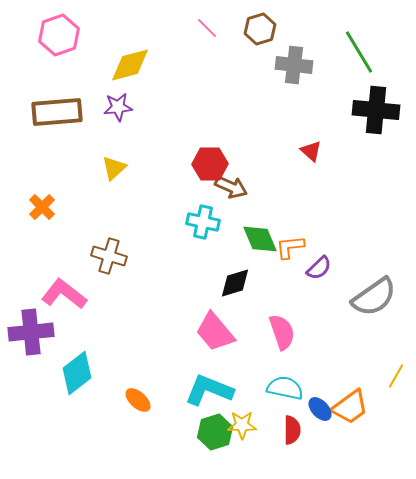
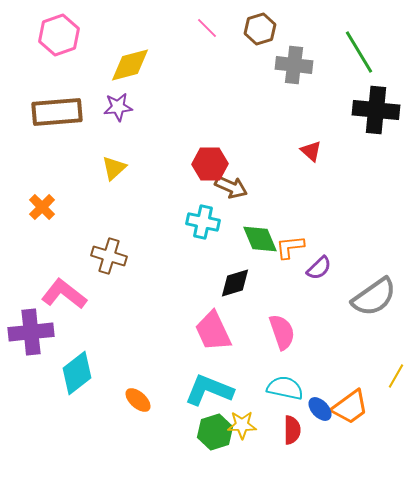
pink trapezoid: moved 2 px left, 1 px up; rotated 15 degrees clockwise
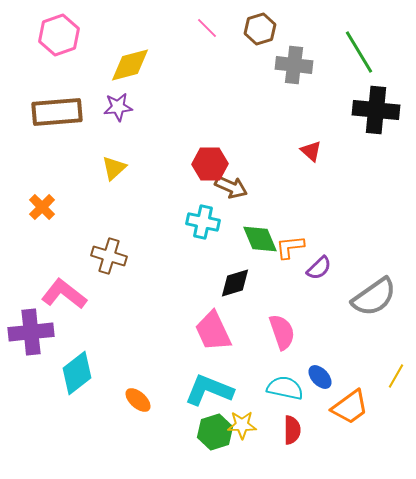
blue ellipse: moved 32 px up
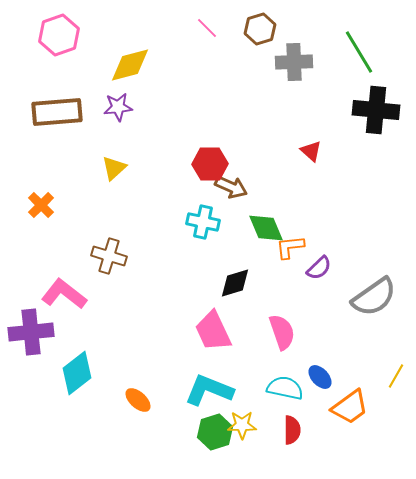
gray cross: moved 3 px up; rotated 9 degrees counterclockwise
orange cross: moved 1 px left, 2 px up
green diamond: moved 6 px right, 11 px up
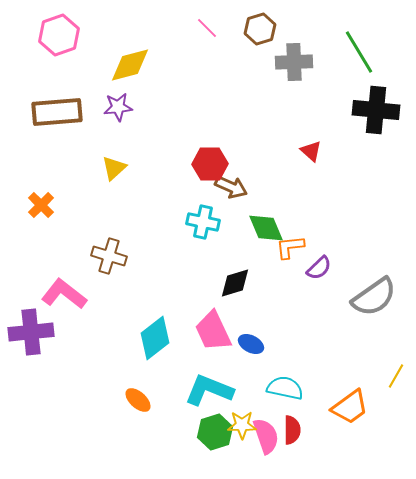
pink semicircle: moved 16 px left, 104 px down
cyan diamond: moved 78 px right, 35 px up
blue ellipse: moved 69 px left, 33 px up; rotated 20 degrees counterclockwise
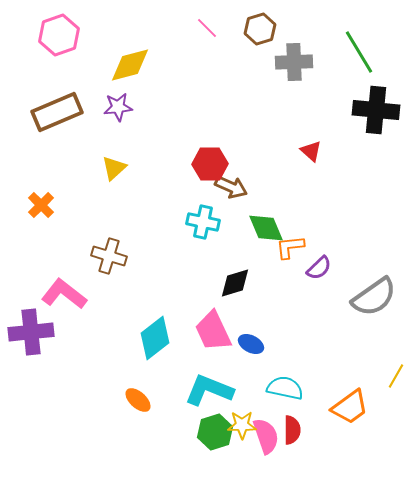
brown rectangle: rotated 18 degrees counterclockwise
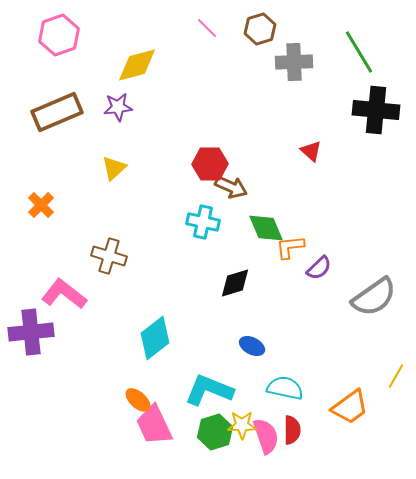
yellow diamond: moved 7 px right
pink trapezoid: moved 59 px left, 94 px down
blue ellipse: moved 1 px right, 2 px down
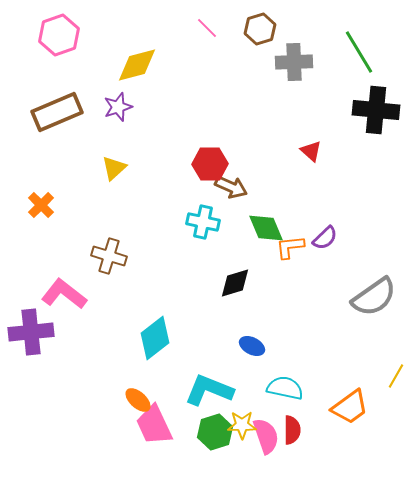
purple star: rotated 12 degrees counterclockwise
purple semicircle: moved 6 px right, 30 px up
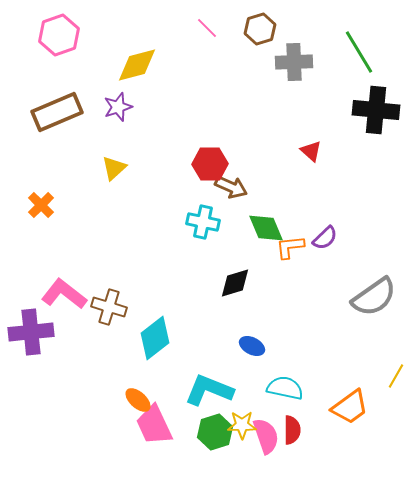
brown cross: moved 51 px down
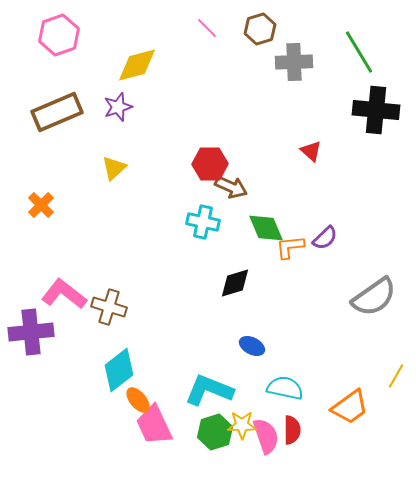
cyan diamond: moved 36 px left, 32 px down
orange ellipse: rotated 8 degrees clockwise
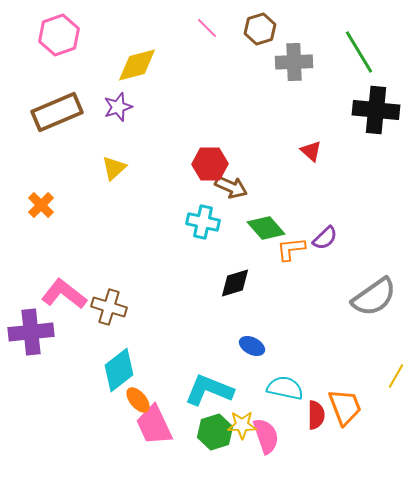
green diamond: rotated 18 degrees counterclockwise
orange L-shape: moved 1 px right, 2 px down
orange trapezoid: moved 5 px left; rotated 75 degrees counterclockwise
red semicircle: moved 24 px right, 15 px up
